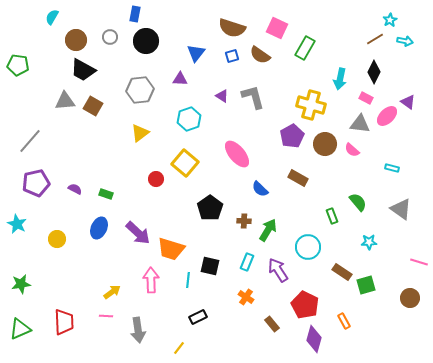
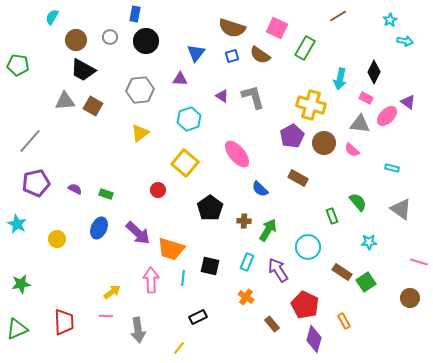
brown line at (375, 39): moved 37 px left, 23 px up
brown circle at (325, 144): moved 1 px left, 1 px up
red circle at (156, 179): moved 2 px right, 11 px down
cyan line at (188, 280): moved 5 px left, 2 px up
green square at (366, 285): moved 3 px up; rotated 18 degrees counterclockwise
green triangle at (20, 329): moved 3 px left
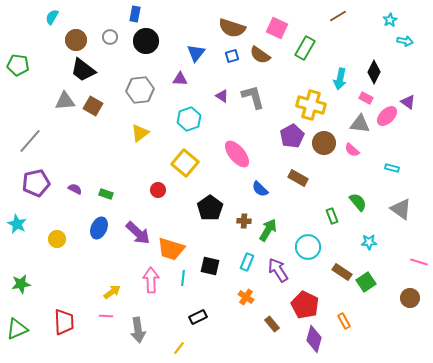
black trapezoid at (83, 70): rotated 8 degrees clockwise
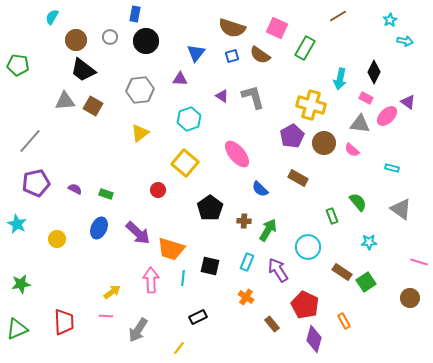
gray arrow at (138, 330): rotated 40 degrees clockwise
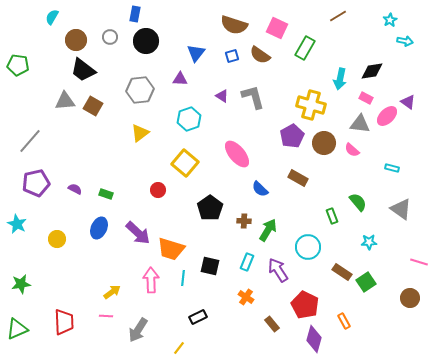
brown semicircle at (232, 28): moved 2 px right, 3 px up
black diamond at (374, 72): moved 2 px left, 1 px up; rotated 55 degrees clockwise
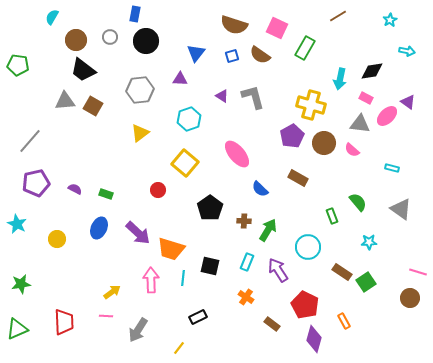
cyan arrow at (405, 41): moved 2 px right, 10 px down
pink line at (419, 262): moved 1 px left, 10 px down
brown rectangle at (272, 324): rotated 14 degrees counterclockwise
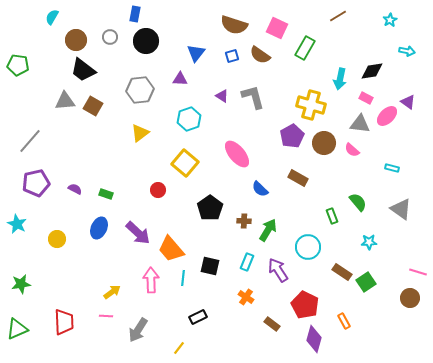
orange trapezoid at (171, 249): rotated 32 degrees clockwise
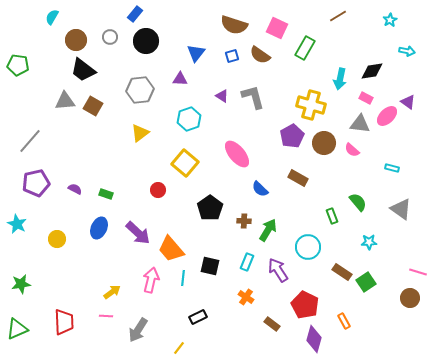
blue rectangle at (135, 14): rotated 28 degrees clockwise
pink arrow at (151, 280): rotated 15 degrees clockwise
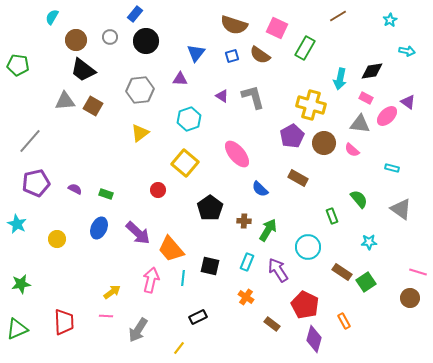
green semicircle at (358, 202): moved 1 px right, 3 px up
